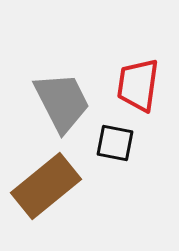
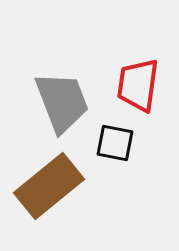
gray trapezoid: rotated 6 degrees clockwise
brown rectangle: moved 3 px right
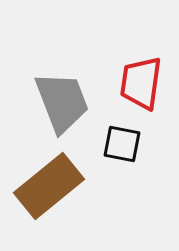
red trapezoid: moved 3 px right, 2 px up
black square: moved 7 px right, 1 px down
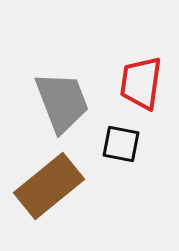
black square: moved 1 px left
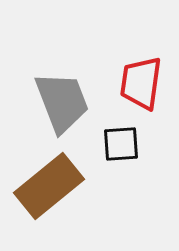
black square: rotated 15 degrees counterclockwise
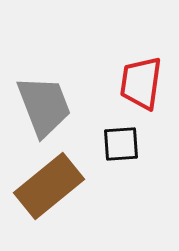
gray trapezoid: moved 18 px left, 4 px down
